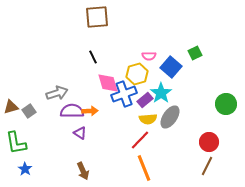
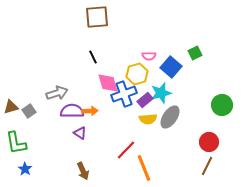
cyan star: rotated 20 degrees clockwise
green circle: moved 4 px left, 1 px down
red line: moved 14 px left, 10 px down
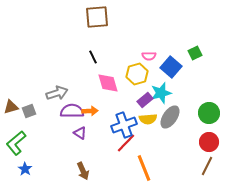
blue cross: moved 31 px down
green circle: moved 13 px left, 8 px down
gray square: rotated 16 degrees clockwise
green L-shape: rotated 60 degrees clockwise
red line: moved 7 px up
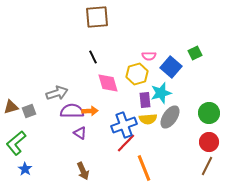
purple rectangle: rotated 56 degrees counterclockwise
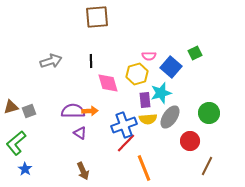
black line: moved 2 px left, 4 px down; rotated 24 degrees clockwise
gray arrow: moved 6 px left, 32 px up
purple semicircle: moved 1 px right
red circle: moved 19 px left, 1 px up
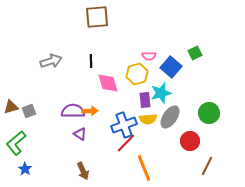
purple triangle: moved 1 px down
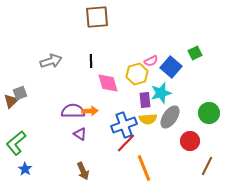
pink semicircle: moved 2 px right, 5 px down; rotated 24 degrees counterclockwise
brown triangle: moved 6 px up; rotated 28 degrees counterclockwise
gray square: moved 9 px left, 18 px up
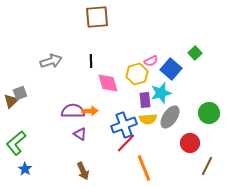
green square: rotated 16 degrees counterclockwise
blue square: moved 2 px down
red circle: moved 2 px down
